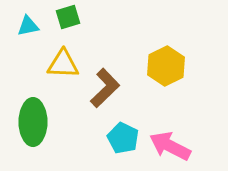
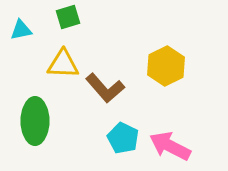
cyan triangle: moved 7 px left, 4 px down
brown L-shape: rotated 93 degrees clockwise
green ellipse: moved 2 px right, 1 px up
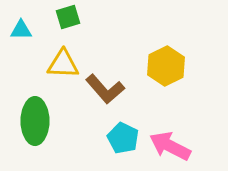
cyan triangle: rotated 10 degrees clockwise
brown L-shape: moved 1 px down
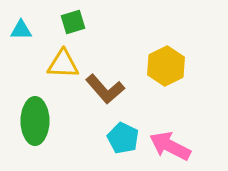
green square: moved 5 px right, 5 px down
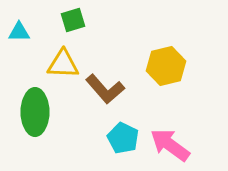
green square: moved 2 px up
cyan triangle: moved 2 px left, 2 px down
yellow hexagon: rotated 12 degrees clockwise
green ellipse: moved 9 px up
pink arrow: moved 1 px up; rotated 9 degrees clockwise
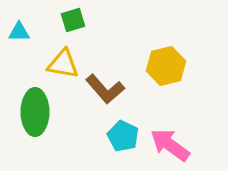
yellow triangle: rotated 8 degrees clockwise
cyan pentagon: moved 2 px up
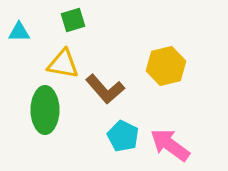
green ellipse: moved 10 px right, 2 px up
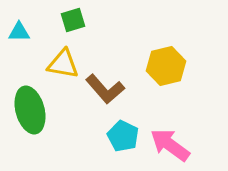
green ellipse: moved 15 px left; rotated 15 degrees counterclockwise
